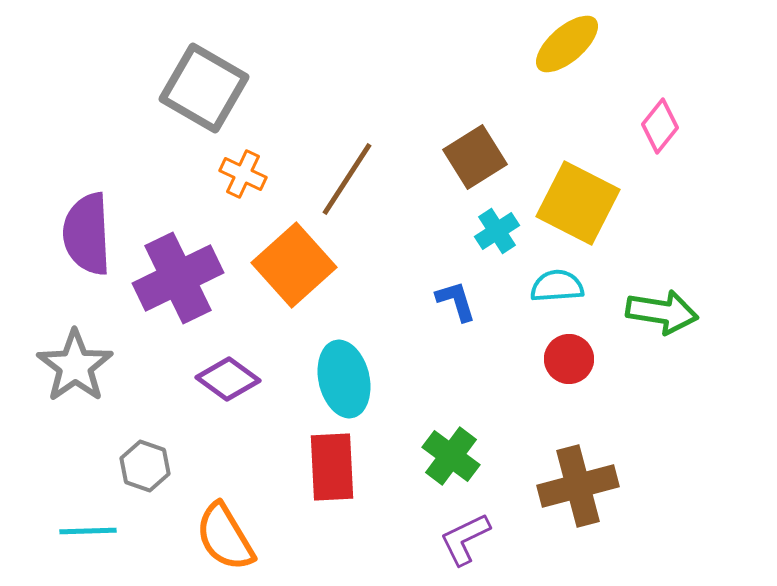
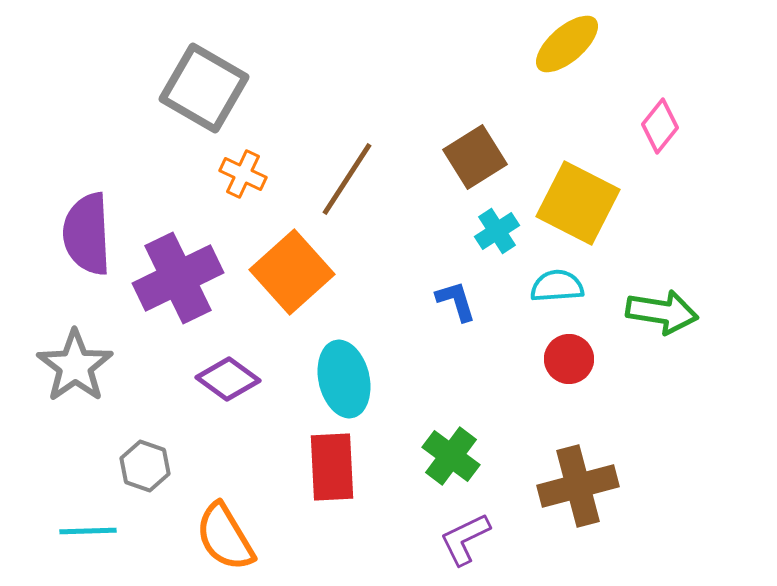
orange square: moved 2 px left, 7 px down
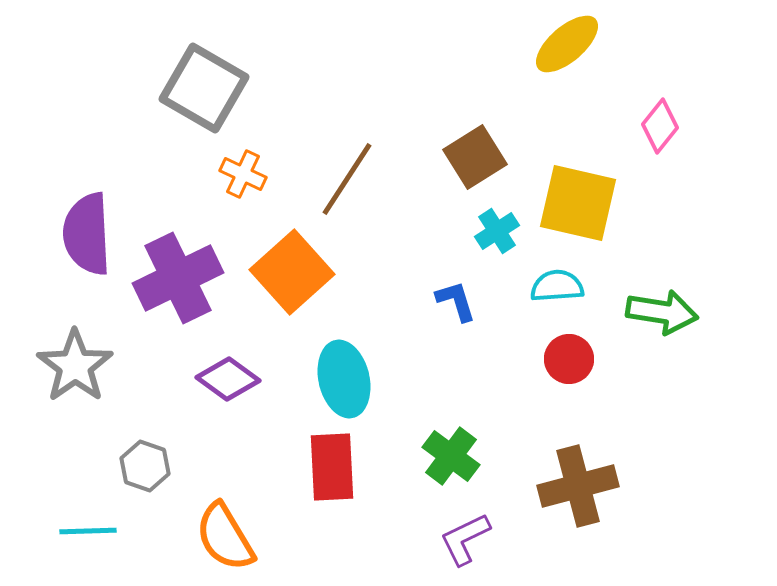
yellow square: rotated 14 degrees counterclockwise
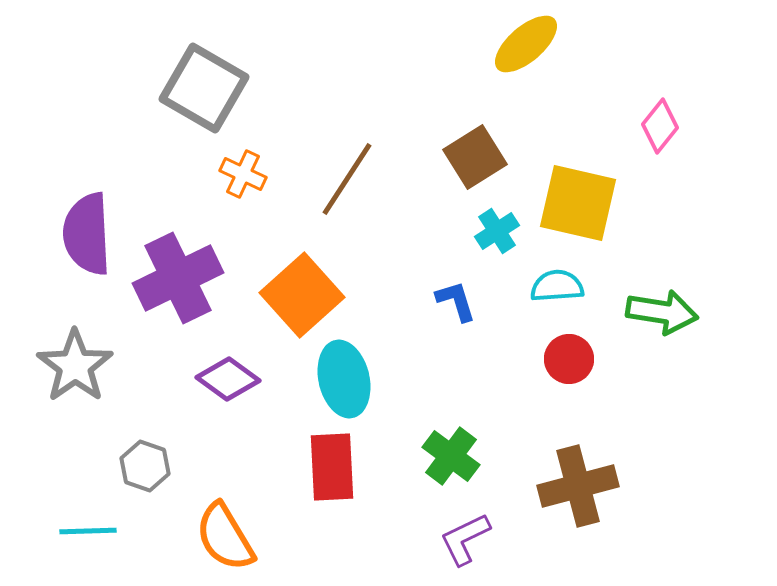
yellow ellipse: moved 41 px left
orange square: moved 10 px right, 23 px down
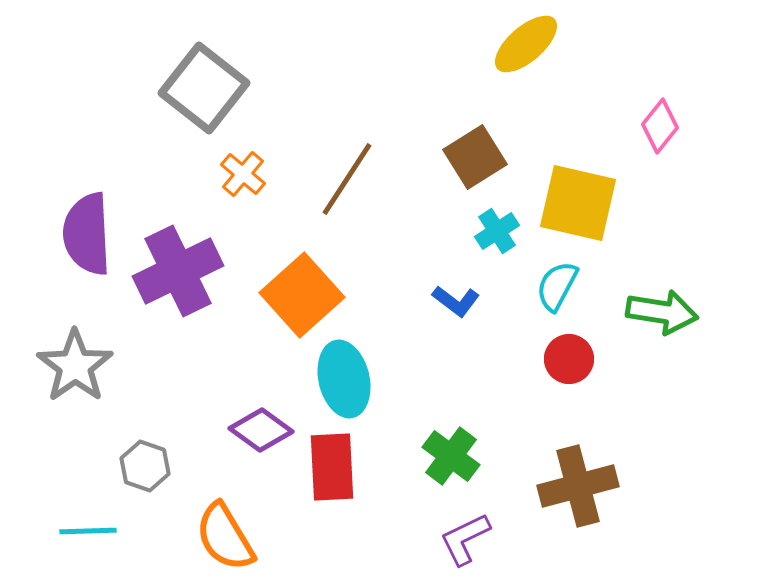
gray square: rotated 8 degrees clockwise
orange cross: rotated 15 degrees clockwise
purple cross: moved 7 px up
cyan semicircle: rotated 58 degrees counterclockwise
blue L-shape: rotated 144 degrees clockwise
purple diamond: moved 33 px right, 51 px down
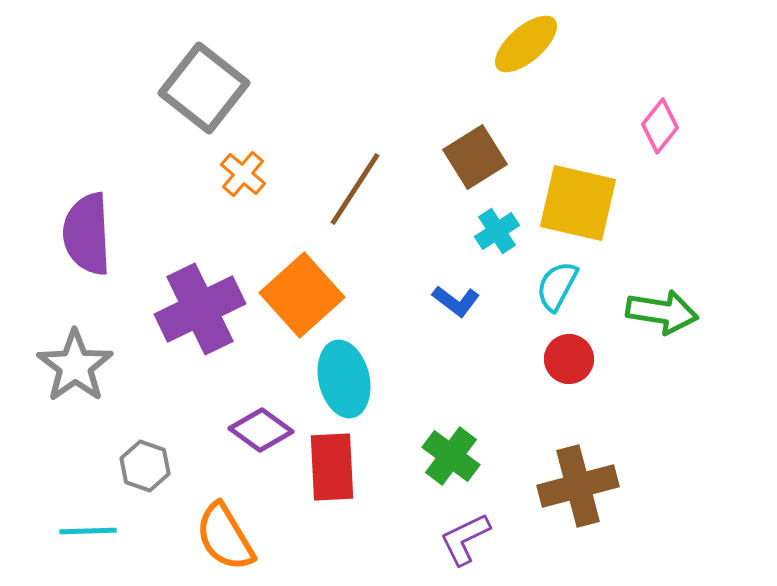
brown line: moved 8 px right, 10 px down
purple cross: moved 22 px right, 38 px down
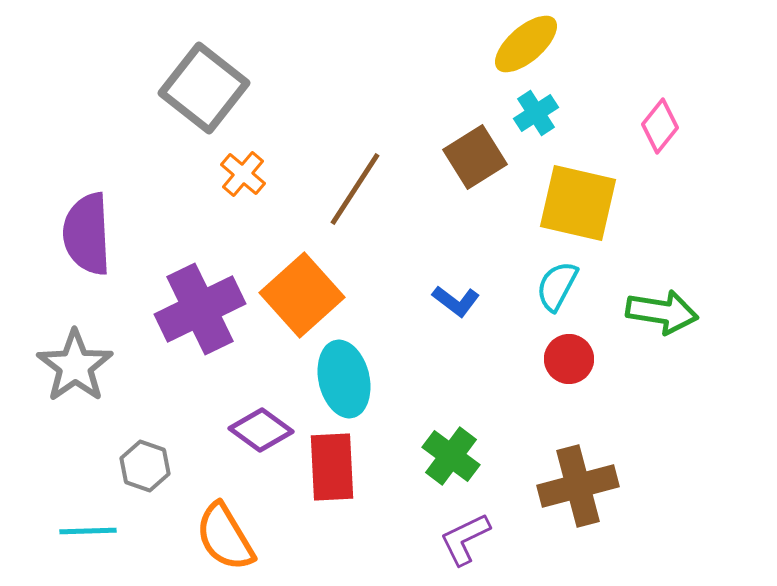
cyan cross: moved 39 px right, 118 px up
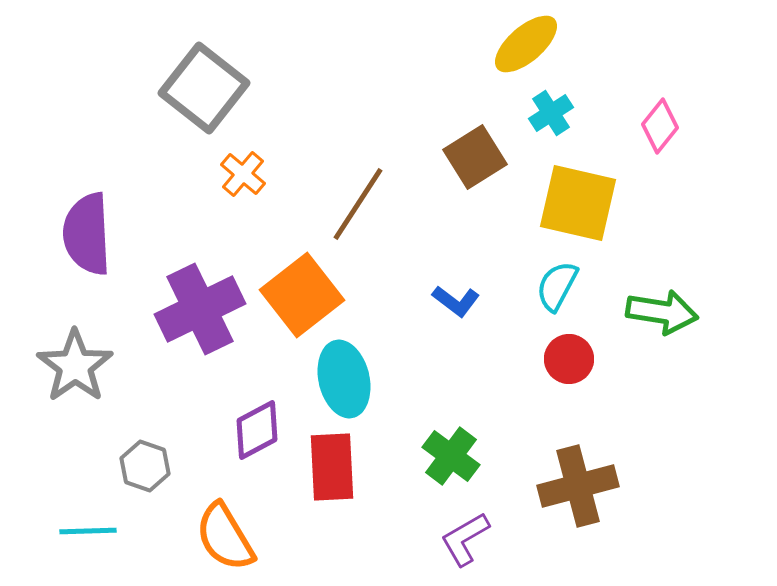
cyan cross: moved 15 px right
brown line: moved 3 px right, 15 px down
orange square: rotated 4 degrees clockwise
purple diamond: moved 4 px left; rotated 64 degrees counterclockwise
purple L-shape: rotated 4 degrees counterclockwise
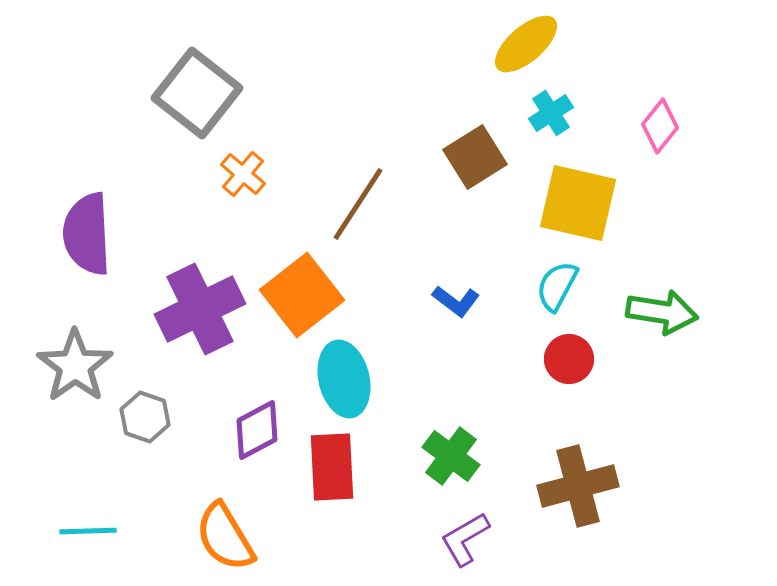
gray square: moved 7 px left, 5 px down
gray hexagon: moved 49 px up
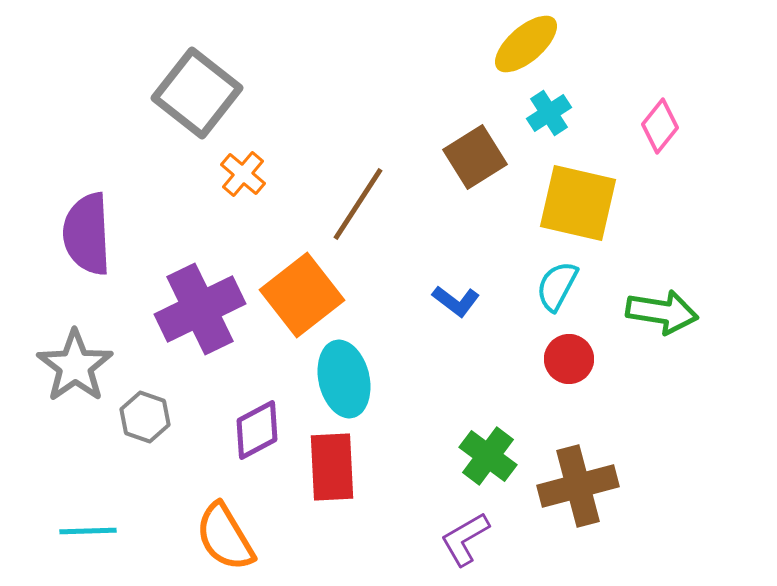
cyan cross: moved 2 px left
green cross: moved 37 px right
